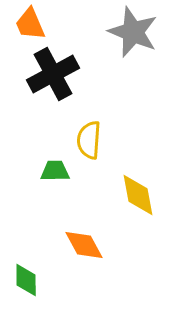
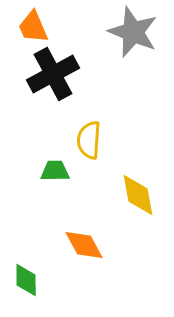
orange trapezoid: moved 3 px right, 3 px down
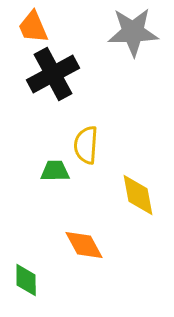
gray star: rotated 24 degrees counterclockwise
yellow semicircle: moved 3 px left, 5 px down
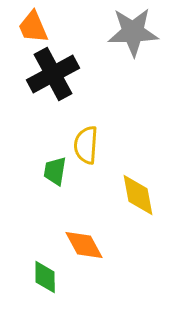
green trapezoid: rotated 80 degrees counterclockwise
green diamond: moved 19 px right, 3 px up
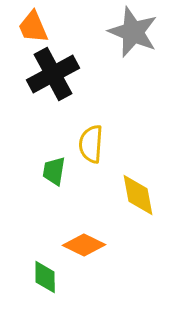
gray star: rotated 24 degrees clockwise
yellow semicircle: moved 5 px right, 1 px up
green trapezoid: moved 1 px left
orange diamond: rotated 36 degrees counterclockwise
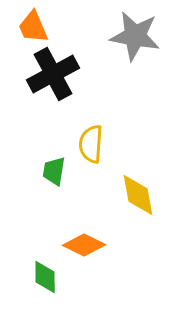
gray star: moved 2 px right, 4 px down; rotated 12 degrees counterclockwise
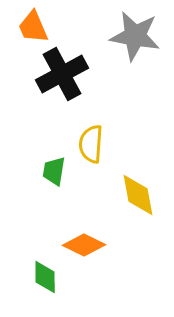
black cross: moved 9 px right
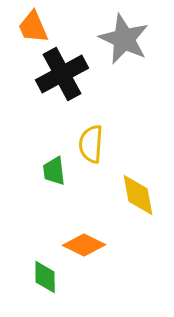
gray star: moved 11 px left, 3 px down; rotated 15 degrees clockwise
green trapezoid: rotated 16 degrees counterclockwise
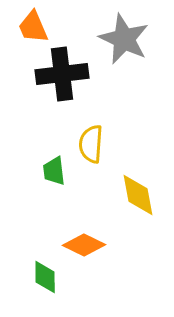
black cross: rotated 21 degrees clockwise
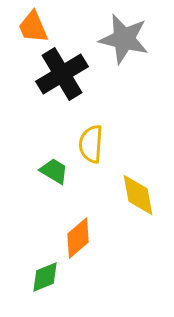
gray star: rotated 12 degrees counterclockwise
black cross: rotated 24 degrees counterclockwise
green trapezoid: rotated 128 degrees clockwise
orange diamond: moved 6 px left, 7 px up; rotated 66 degrees counterclockwise
green diamond: rotated 68 degrees clockwise
